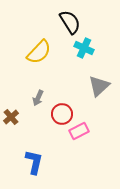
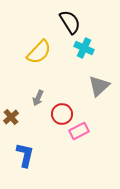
blue L-shape: moved 9 px left, 7 px up
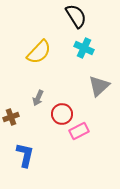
black semicircle: moved 6 px right, 6 px up
brown cross: rotated 21 degrees clockwise
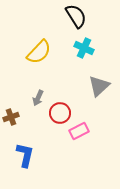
red circle: moved 2 px left, 1 px up
